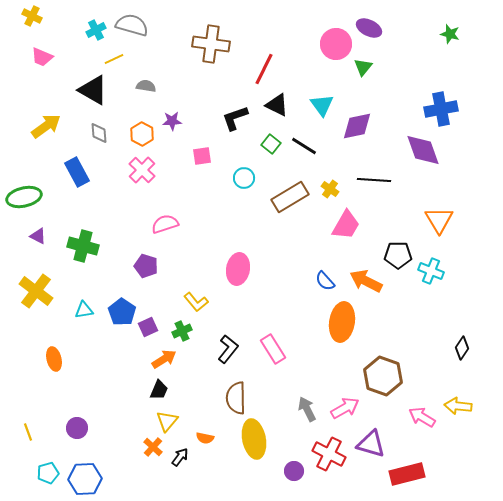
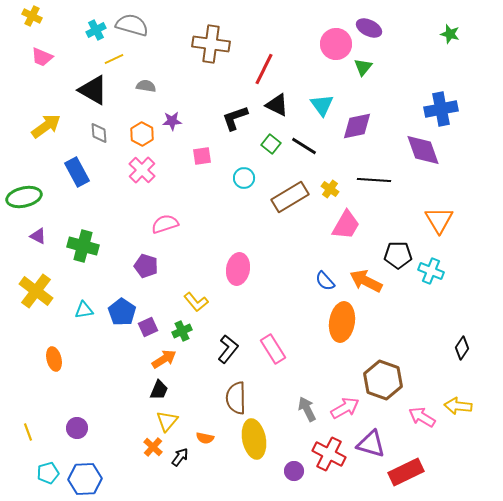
brown hexagon at (383, 376): moved 4 px down
red rectangle at (407, 474): moved 1 px left, 2 px up; rotated 12 degrees counterclockwise
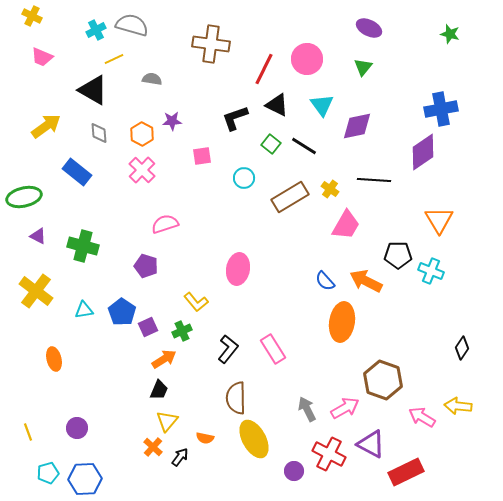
pink circle at (336, 44): moved 29 px left, 15 px down
gray semicircle at (146, 86): moved 6 px right, 7 px up
purple diamond at (423, 150): moved 2 px down; rotated 75 degrees clockwise
blue rectangle at (77, 172): rotated 24 degrees counterclockwise
yellow ellipse at (254, 439): rotated 18 degrees counterclockwise
purple triangle at (371, 444): rotated 12 degrees clockwise
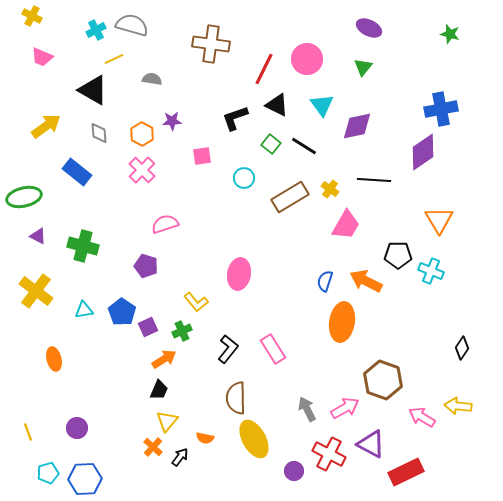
pink ellipse at (238, 269): moved 1 px right, 5 px down
blue semicircle at (325, 281): rotated 60 degrees clockwise
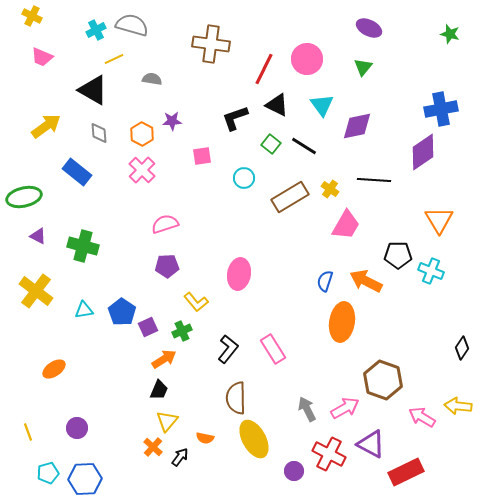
purple pentagon at (146, 266): moved 21 px right; rotated 20 degrees counterclockwise
orange ellipse at (54, 359): moved 10 px down; rotated 70 degrees clockwise
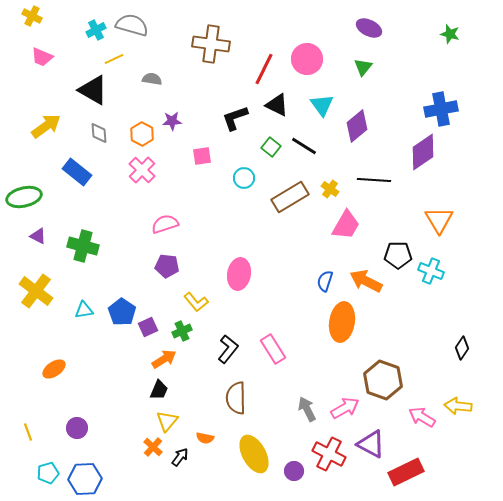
purple diamond at (357, 126): rotated 28 degrees counterclockwise
green square at (271, 144): moved 3 px down
purple pentagon at (167, 266): rotated 10 degrees clockwise
yellow ellipse at (254, 439): moved 15 px down
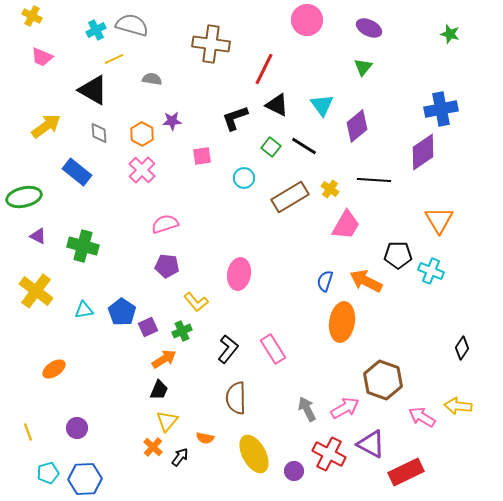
pink circle at (307, 59): moved 39 px up
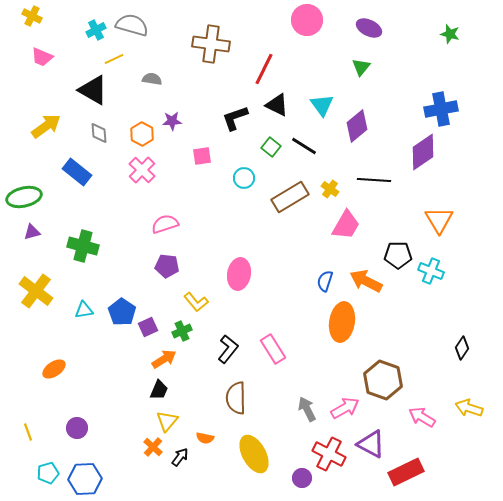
green triangle at (363, 67): moved 2 px left
purple triangle at (38, 236): moved 6 px left, 4 px up; rotated 42 degrees counterclockwise
yellow arrow at (458, 406): moved 11 px right, 2 px down; rotated 12 degrees clockwise
purple circle at (294, 471): moved 8 px right, 7 px down
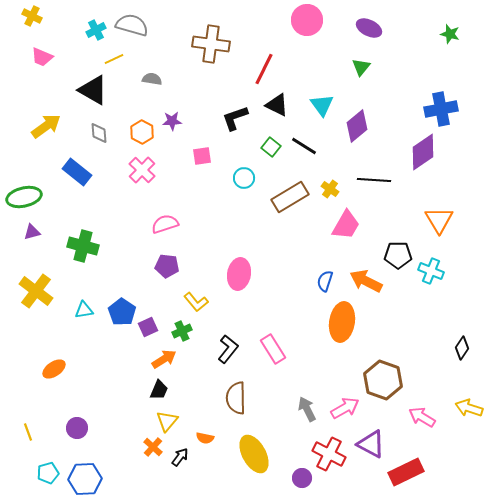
orange hexagon at (142, 134): moved 2 px up
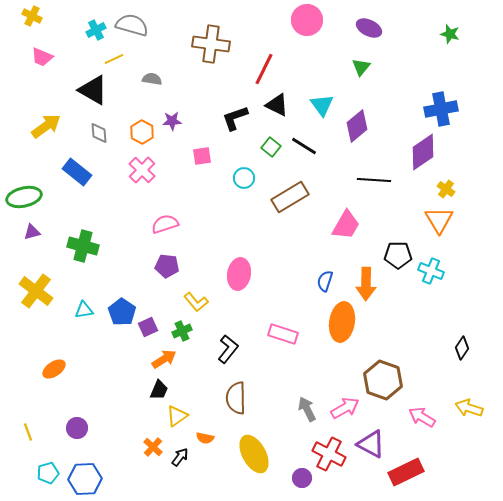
yellow cross at (330, 189): moved 116 px right
orange arrow at (366, 281): moved 3 px down; rotated 116 degrees counterclockwise
pink rectangle at (273, 349): moved 10 px right, 15 px up; rotated 40 degrees counterclockwise
yellow triangle at (167, 421): moved 10 px right, 5 px up; rotated 15 degrees clockwise
